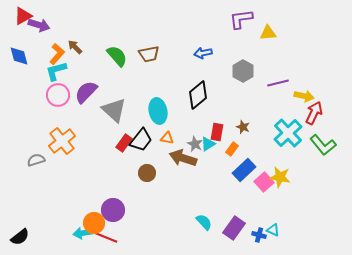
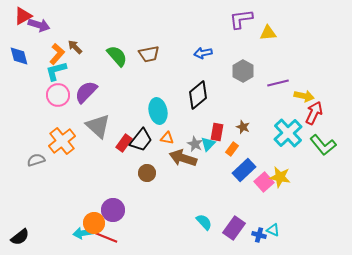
gray triangle at (114, 110): moved 16 px left, 16 px down
cyan triangle at (208, 144): rotated 14 degrees counterclockwise
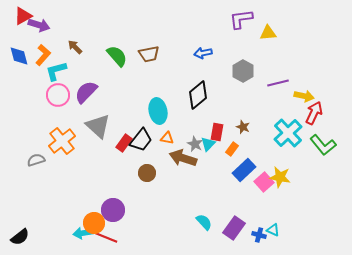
orange L-shape at (57, 54): moved 14 px left, 1 px down
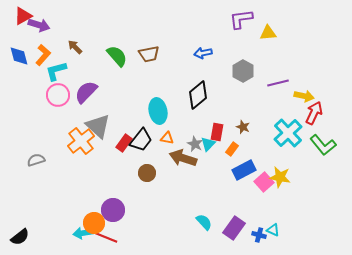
orange cross at (62, 141): moved 19 px right
blue rectangle at (244, 170): rotated 15 degrees clockwise
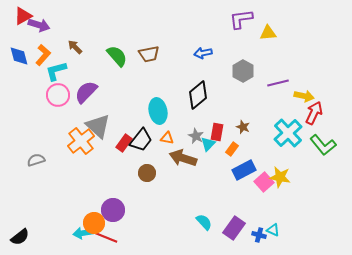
gray star at (195, 144): moved 1 px right, 8 px up
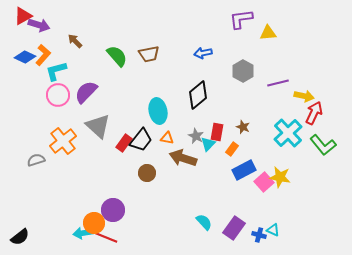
brown arrow at (75, 47): moved 6 px up
blue diamond at (19, 56): moved 6 px right, 1 px down; rotated 50 degrees counterclockwise
orange cross at (81, 141): moved 18 px left
